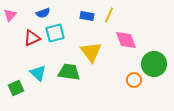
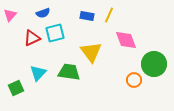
cyan triangle: rotated 30 degrees clockwise
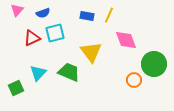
pink triangle: moved 7 px right, 5 px up
green trapezoid: rotated 15 degrees clockwise
